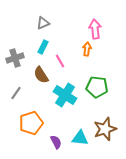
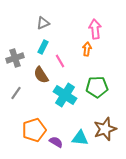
green pentagon: rotated 10 degrees counterclockwise
orange pentagon: moved 3 px right, 7 px down
purple semicircle: rotated 32 degrees counterclockwise
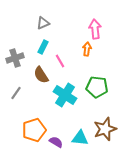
green pentagon: rotated 10 degrees clockwise
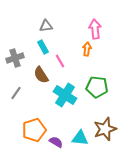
gray triangle: moved 3 px right, 3 px down; rotated 16 degrees clockwise
cyan rectangle: rotated 56 degrees counterclockwise
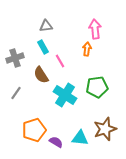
green pentagon: rotated 15 degrees counterclockwise
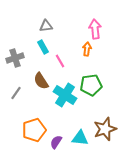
brown semicircle: moved 6 px down
green pentagon: moved 6 px left, 2 px up
purple semicircle: rotated 88 degrees counterclockwise
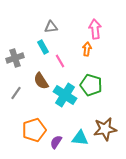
gray triangle: moved 5 px right, 1 px down
green pentagon: rotated 25 degrees clockwise
brown star: rotated 10 degrees clockwise
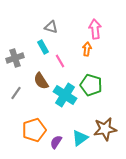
gray triangle: rotated 24 degrees clockwise
cyan triangle: rotated 42 degrees counterclockwise
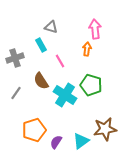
cyan rectangle: moved 2 px left, 2 px up
cyan triangle: moved 1 px right, 3 px down
